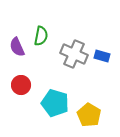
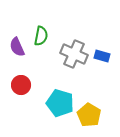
cyan pentagon: moved 5 px right
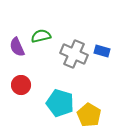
green semicircle: rotated 114 degrees counterclockwise
blue rectangle: moved 5 px up
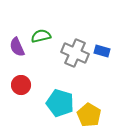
gray cross: moved 1 px right, 1 px up
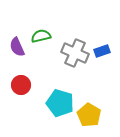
blue rectangle: rotated 35 degrees counterclockwise
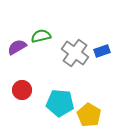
purple semicircle: rotated 84 degrees clockwise
gray cross: rotated 12 degrees clockwise
red circle: moved 1 px right, 5 px down
cyan pentagon: rotated 12 degrees counterclockwise
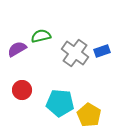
purple semicircle: moved 2 px down
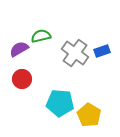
purple semicircle: moved 2 px right
red circle: moved 11 px up
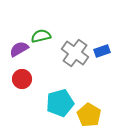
cyan pentagon: rotated 20 degrees counterclockwise
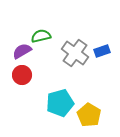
purple semicircle: moved 3 px right, 2 px down
red circle: moved 4 px up
